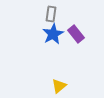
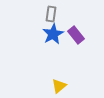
purple rectangle: moved 1 px down
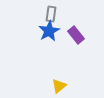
blue star: moved 4 px left, 3 px up
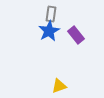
yellow triangle: rotated 21 degrees clockwise
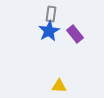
purple rectangle: moved 1 px left, 1 px up
yellow triangle: rotated 21 degrees clockwise
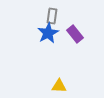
gray rectangle: moved 1 px right, 2 px down
blue star: moved 1 px left, 2 px down
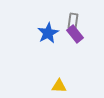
gray rectangle: moved 21 px right, 5 px down
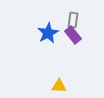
gray rectangle: moved 1 px up
purple rectangle: moved 2 px left, 1 px down
